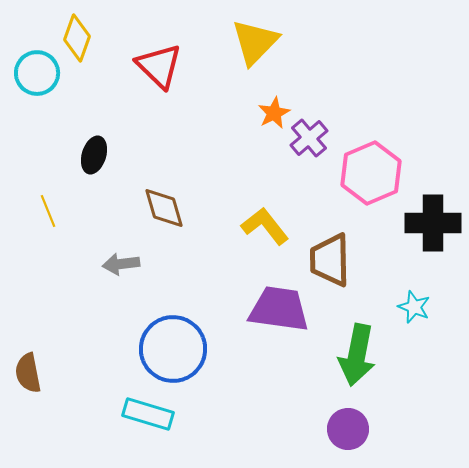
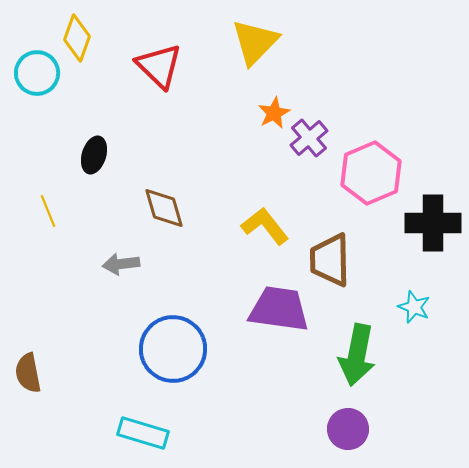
cyan rectangle: moved 5 px left, 19 px down
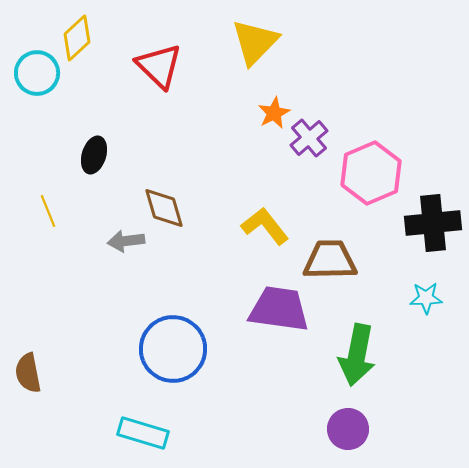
yellow diamond: rotated 27 degrees clockwise
black cross: rotated 6 degrees counterclockwise
brown trapezoid: rotated 90 degrees clockwise
gray arrow: moved 5 px right, 23 px up
cyan star: moved 12 px right, 9 px up; rotated 24 degrees counterclockwise
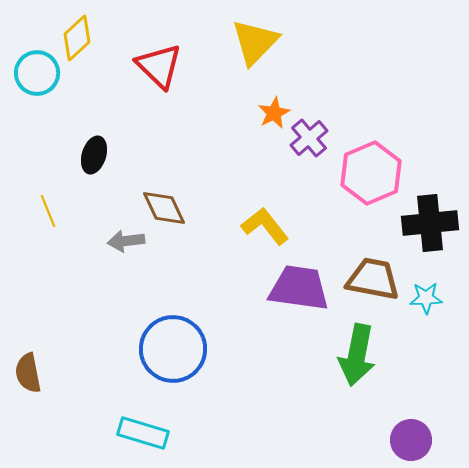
brown diamond: rotated 9 degrees counterclockwise
black cross: moved 3 px left
brown trapezoid: moved 43 px right, 19 px down; rotated 12 degrees clockwise
purple trapezoid: moved 20 px right, 21 px up
purple circle: moved 63 px right, 11 px down
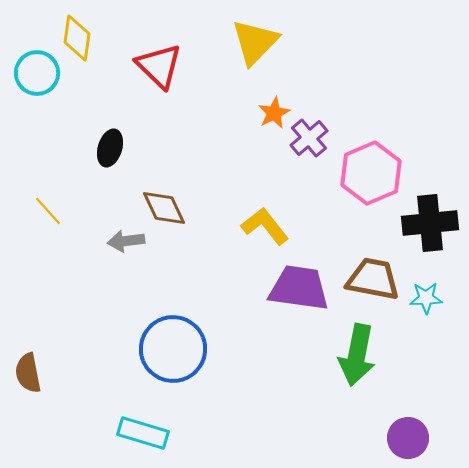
yellow diamond: rotated 39 degrees counterclockwise
black ellipse: moved 16 px right, 7 px up
yellow line: rotated 20 degrees counterclockwise
purple circle: moved 3 px left, 2 px up
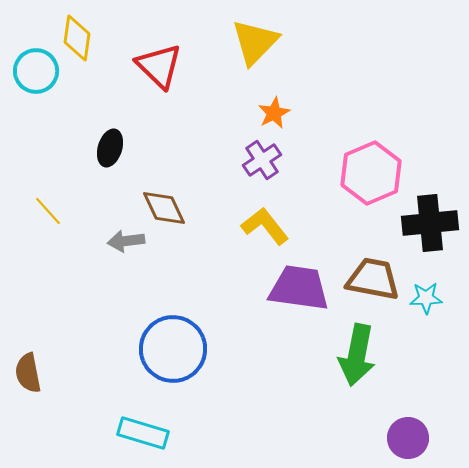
cyan circle: moved 1 px left, 2 px up
purple cross: moved 47 px left, 22 px down; rotated 6 degrees clockwise
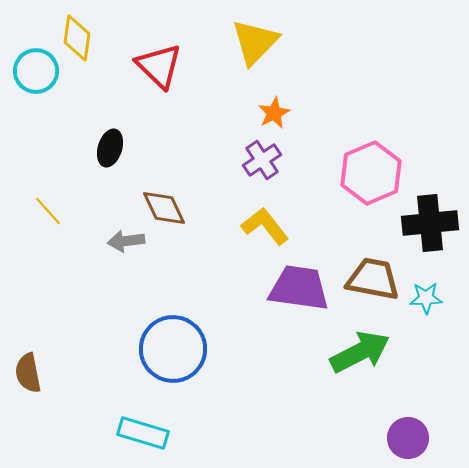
green arrow: moved 3 px right, 3 px up; rotated 128 degrees counterclockwise
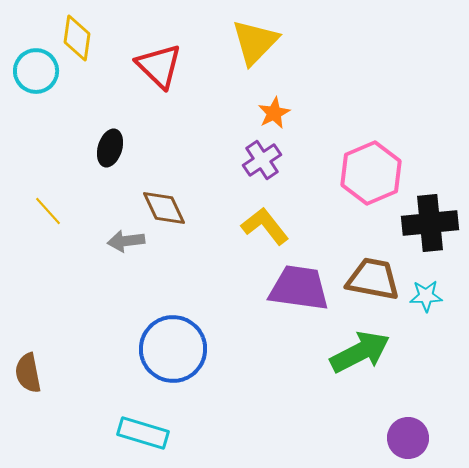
cyan star: moved 2 px up
